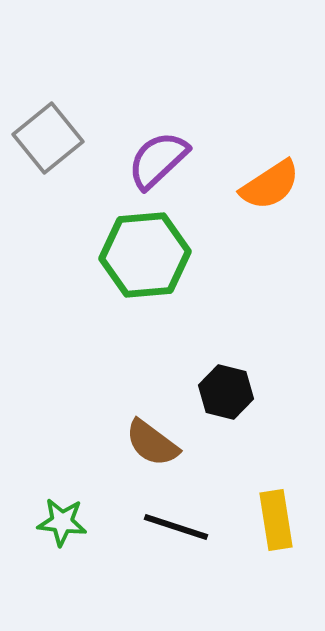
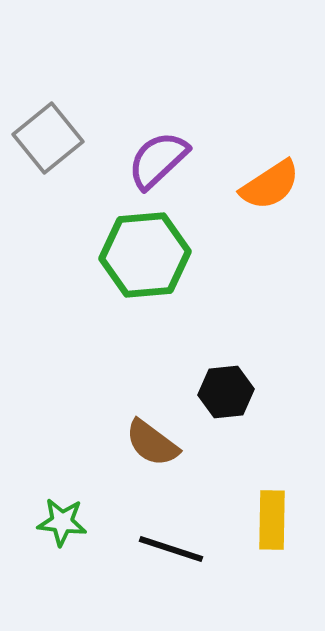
black hexagon: rotated 20 degrees counterclockwise
yellow rectangle: moved 4 px left; rotated 10 degrees clockwise
black line: moved 5 px left, 22 px down
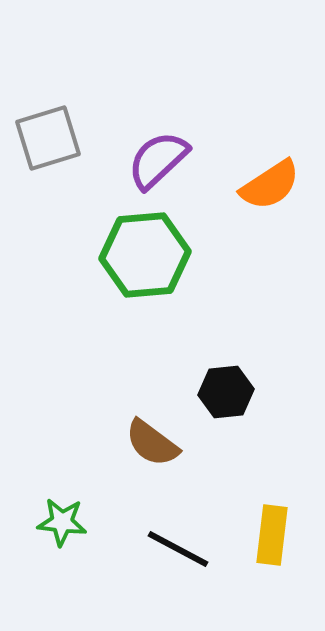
gray square: rotated 22 degrees clockwise
yellow rectangle: moved 15 px down; rotated 6 degrees clockwise
black line: moved 7 px right; rotated 10 degrees clockwise
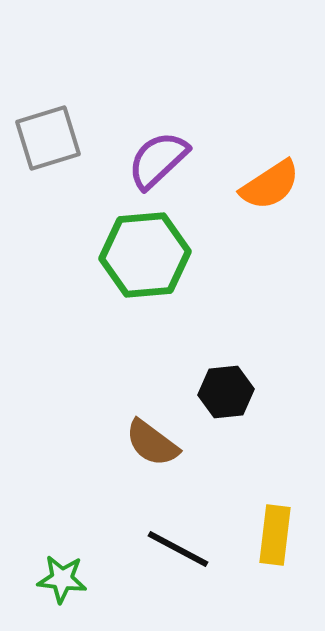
green star: moved 57 px down
yellow rectangle: moved 3 px right
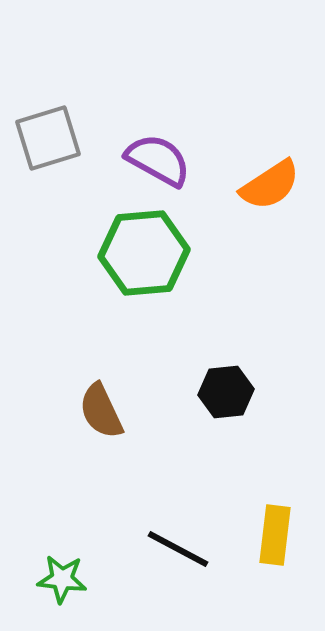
purple semicircle: rotated 72 degrees clockwise
green hexagon: moved 1 px left, 2 px up
brown semicircle: moved 51 px left, 32 px up; rotated 28 degrees clockwise
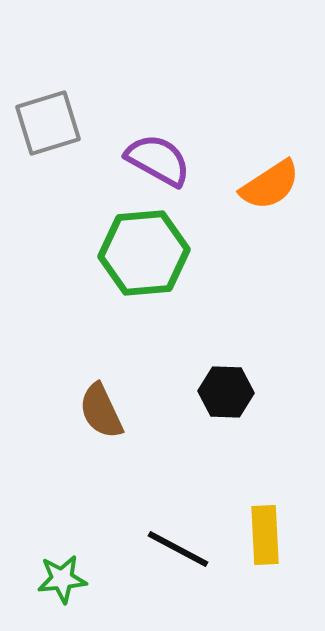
gray square: moved 15 px up
black hexagon: rotated 8 degrees clockwise
yellow rectangle: moved 10 px left; rotated 10 degrees counterclockwise
green star: rotated 12 degrees counterclockwise
